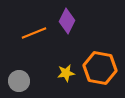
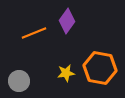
purple diamond: rotated 10 degrees clockwise
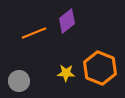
purple diamond: rotated 15 degrees clockwise
orange hexagon: rotated 12 degrees clockwise
yellow star: rotated 12 degrees clockwise
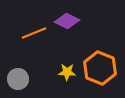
purple diamond: rotated 65 degrees clockwise
yellow star: moved 1 px right, 1 px up
gray circle: moved 1 px left, 2 px up
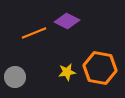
orange hexagon: rotated 12 degrees counterclockwise
yellow star: rotated 12 degrees counterclockwise
gray circle: moved 3 px left, 2 px up
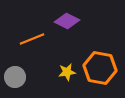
orange line: moved 2 px left, 6 px down
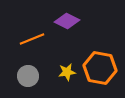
gray circle: moved 13 px right, 1 px up
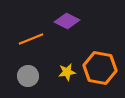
orange line: moved 1 px left
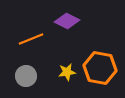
gray circle: moved 2 px left
